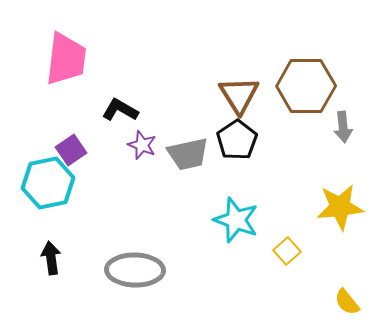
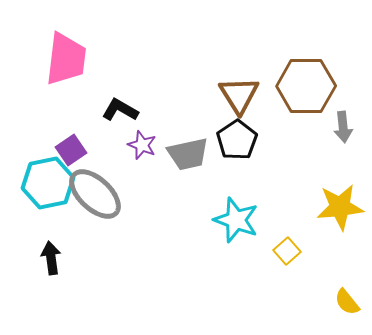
gray ellipse: moved 40 px left, 76 px up; rotated 42 degrees clockwise
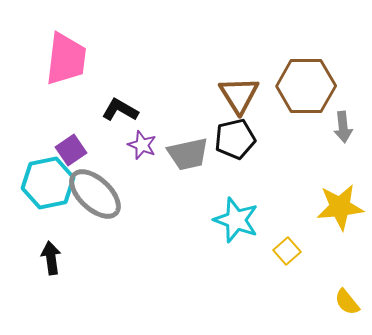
black pentagon: moved 2 px left, 1 px up; rotated 21 degrees clockwise
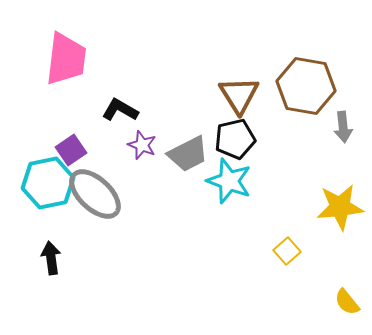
brown hexagon: rotated 10 degrees clockwise
gray trapezoid: rotated 15 degrees counterclockwise
cyan star: moved 7 px left, 39 px up
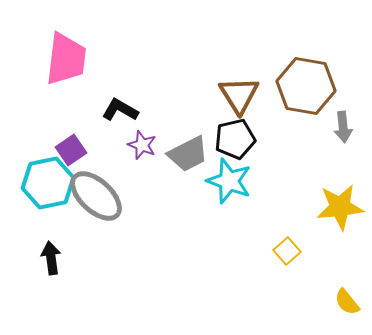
gray ellipse: moved 1 px right, 2 px down
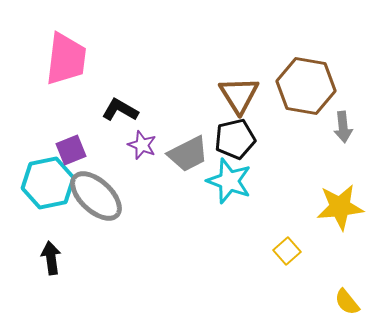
purple square: rotated 12 degrees clockwise
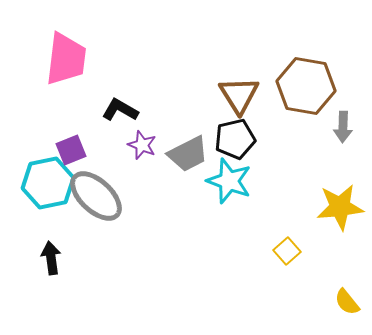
gray arrow: rotated 8 degrees clockwise
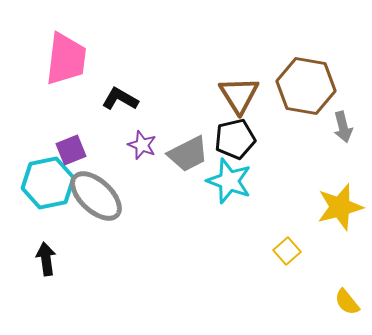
black L-shape: moved 11 px up
gray arrow: rotated 16 degrees counterclockwise
yellow star: rotated 9 degrees counterclockwise
black arrow: moved 5 px left, 1 px down
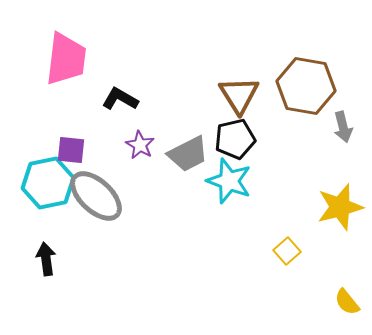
purple star: moved 2 px left; rotated 8 degrees clockwise
purple square: rotated 28 degrees clockwise
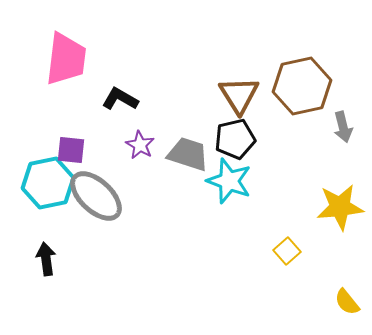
brown hexagon: moved 4 px left; rotated 22 degrees counterclockwise
gray trapezoid: rotated 135 degrees counterclockwise
yellow star: rotated 9 degrees clockwise
